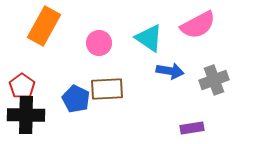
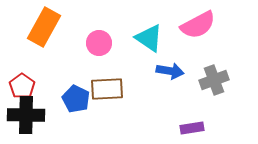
orange rectangle: moved 1 px down
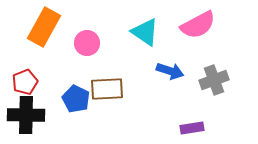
cyan triangle: moved 4 px left, 6 px up
pink circle: moved 12 px left
blue arrow: rotated 8 degrees clockwise
red pentagon: moved 3 px right, 4 px up; rotated 15 degrees clockwise
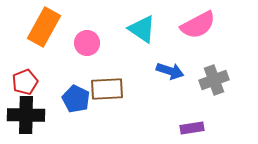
cyan triangle: moved 3 px left, 3 px up
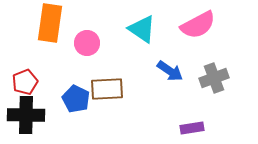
orange rectangle: moved 6 px right, 4 px up; rotated 21 degrees counterclockwise
blue arrow: rotated 16 degrees clockwise
gray cross: moved 2 px up
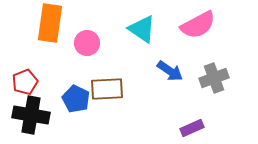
black cross: moved 5 px right; rotated 9 degrees clockwise
purple rectangle: rotated 15 degrees counterclockwise
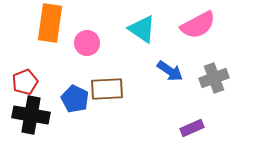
blue pentagon: moved 1 px left
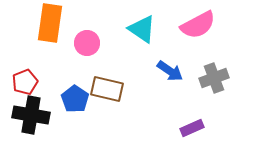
brown rectangle: rotated 16 degrees clockwise
blue pentagon: rotated 8 degrees clockwise
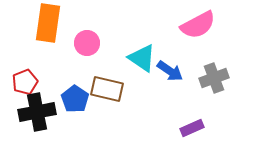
orange rectangle: moved 2 px left
cyan triangle: moved 29 px down
black cross: moved 6 px right, 3 px up; rotated 21 degrees counterclockwise
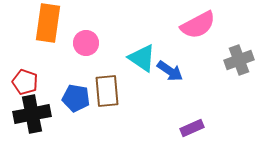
pink circle: moved 1 px left
gray cross: moved 25 px right, 18 px up
red pentagon: rotated 30 degrees counterclockwise
brown rectangle: moved 2 px down; rotated 72 degrees clockwise
blue pentagon: moved 1 px right, 1 px up; rotated 24 degrees counterclockwise
black cross: moved 5 px left, 2 px down
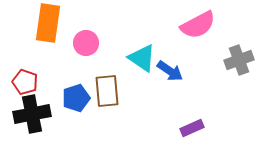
blue pentagon: rotated 28 degrees counterclockwise
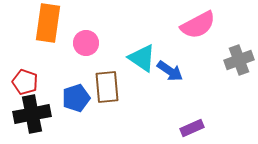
brown rectangle: moved 4 px up
